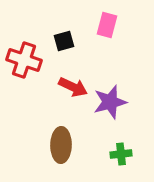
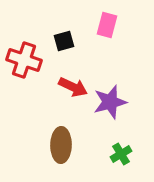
green cross: rotated 25 degrees counterclockwise
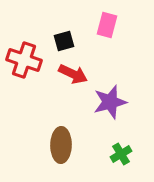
red arrow: moved 13 px up
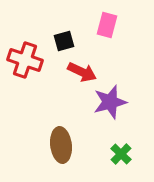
red cross: moved 1 px right
red arrow: moved 9 px right, 2 px up
brown ellipse: rotated 8 degrees counterclockwise
green cross: rotated 15 degrees counterclockwise
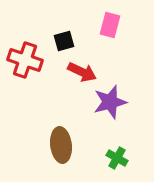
pink rectangle: moved 3 px right
green cross: moved 4 px left, 4 px down; rotated 15 degrees counterclockwise
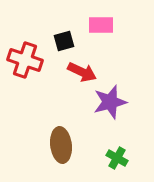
pink rectangle: moved 9 px left; rotated 75 degrees clockwise
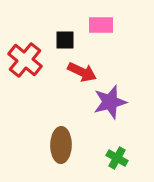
black square: moved 1 px right, 1 px up; rotated 15 degrees clockwise
red cross: rotated 20 degrees clockwise
brown ellipse: rotated 8 degrees clockwise
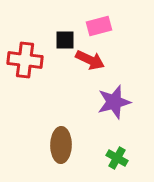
pink rectangle: moved 2 px left, 1 px down; rotated 15 degrees counterclockwise
red cross: rotated 32 degrees counterclockwise
red arrow: moved 8 px right, 12 px up
purple star: moved 4 px right
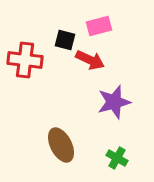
black square: rotated 15 degrees clockwise
brown ellipse: rotated 28 degrees counterclockwise
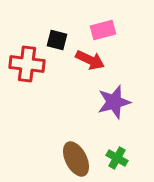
pink rectangle: moved 4 px right, 4 px down
black square: moved 8 px left
red cross: moved 2 px right, 4 px down
brown ellipse: moved 15 px right, 14 px down
